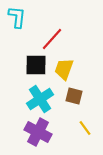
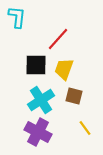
red line: moved 6 px right
cyan cross: moved 1 px right, 1 px down
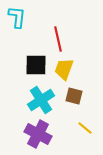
red line: rotated 55 degrees counterclockwise
yellow line: rotated 14 degrees counterclockwise
purple cross: moved 2 px down
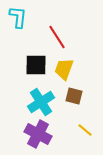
cyan L-shape: moved 1 px right
red line: moved 1 px left, 2 px up; rotated 20 degrees counterclockwise
cyan cross: moved 2 px down
yellow line: moved 2 px down
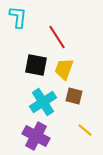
black square: rotated 10 degrees clockwise
cyan cross: moved 2 px right
purple cross: moved 2 px left, 2 px down
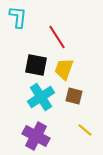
cyan cross: moved 2 px left, 5 px up
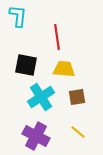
cyan L-shape: moved 1 px up
red line: rotated 25 degrees clockwise
black square: moved 10 px left
yellow trapezoid: rotated 75 degrees clockwise
brown square: moved 3 px right, 1 px down; rotated 24 degrees counterclockwise
yellow line: moved 7 px left, 2 px down
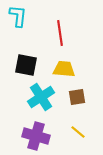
red line: moved 3 px right, 4 px up
purple cross: rotated 12 degrees counterclockwise
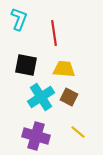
cyan L-shape: moved 1 px right, 3 px down; rotated 15 degrees clockwise
red line: moved 6 px left
brown square: moved 8 px left; rotated 36 degrees clockwise
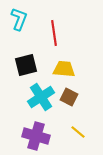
black square: rotated 25 degrees counterclockwise
